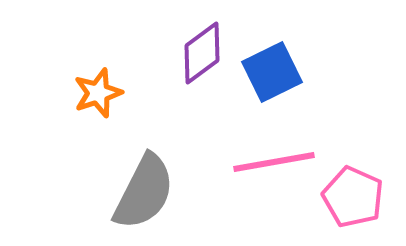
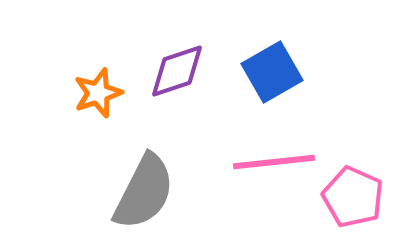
purple diamond: moved 25 px left, 18 px down; rotated 18 degrees clockwise
blue square: rotated 4 degrees counterclockwise
pink line: rotated 4 degrees clockwise
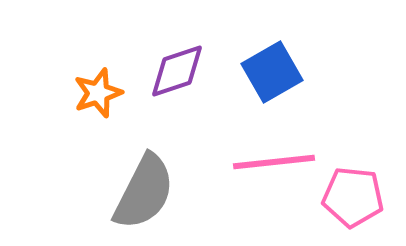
pink pentagon: rotated 18 degrees counterclockwise
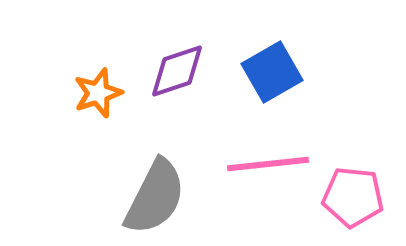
pink line: moved 6 px left, 2 px down
gray semicircle: moved 11 px right, 5 px down
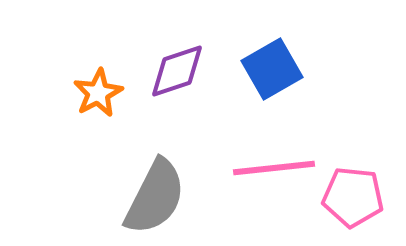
blue square: moved 3 px up
orange star: rotated 9 degrees counterclockwise
pink line: moved 6 px right, 4 px down
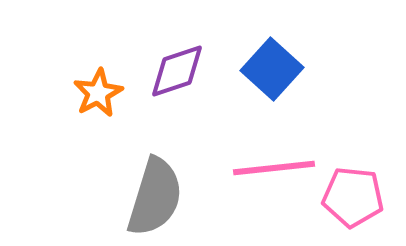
blue square: rotated 18 degrees counterclockwise
gray semicircle: rotated 10 degrees counterclockwise
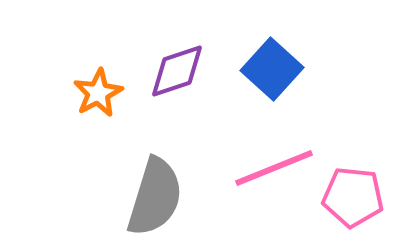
pink line: rotated 16 degrees counterclockwise
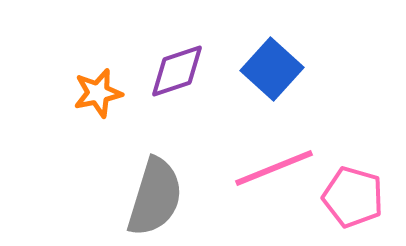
orange star: rotated 15 degrees clockwise
pink pentagon: rotated 10 degrees clockwise
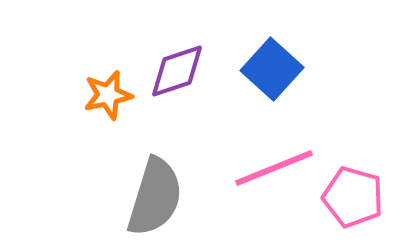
orange star: moved 10 px right, 2 px down
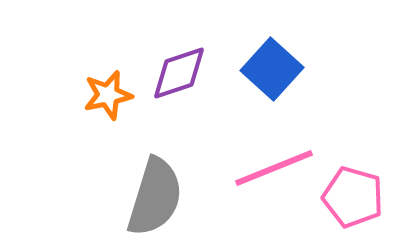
purple diamond: moved 2 px right, 2 px down
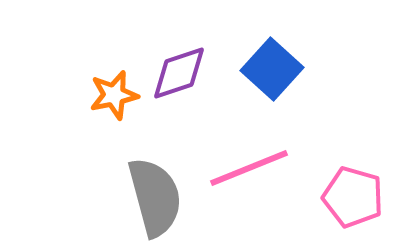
orange star: moved 6 px right
pink line: moved 25 px left
gray semicircle: rotated 32 degrees counterclockwise
